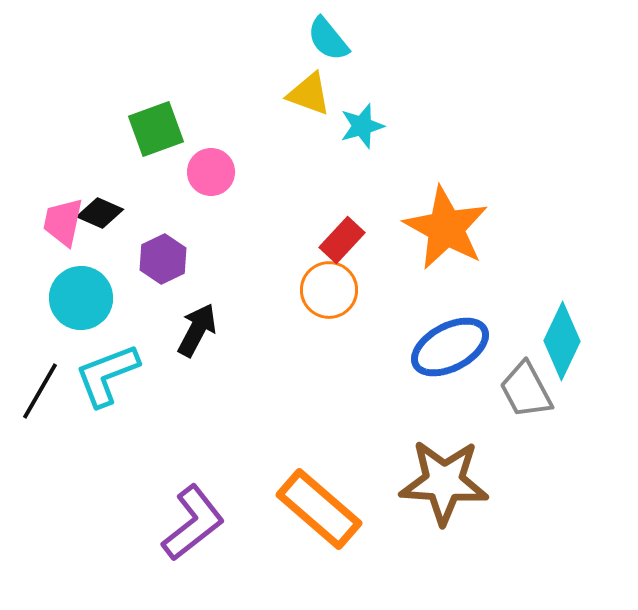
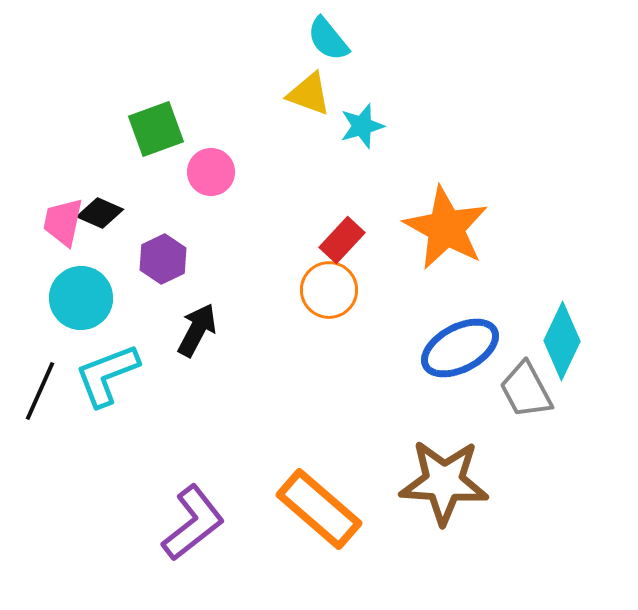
blue ellipse: moved 10 px right, 1 px down
black line: rotated 6 degrees counterclockwise
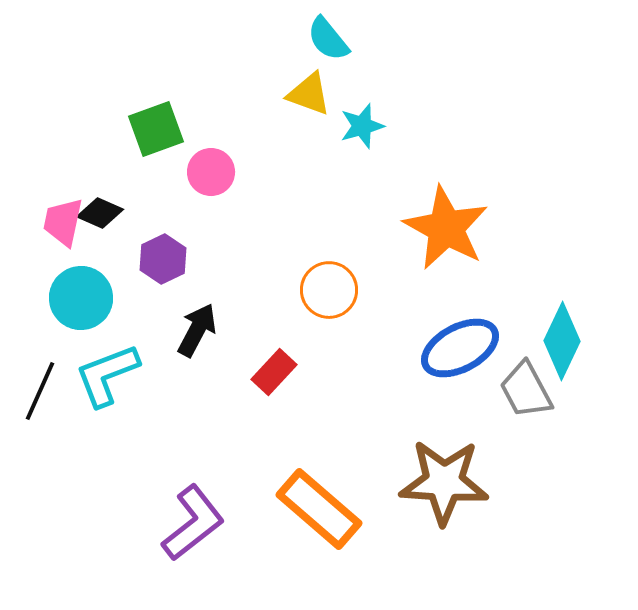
red rectangle: moved 68 px left, 132 px down
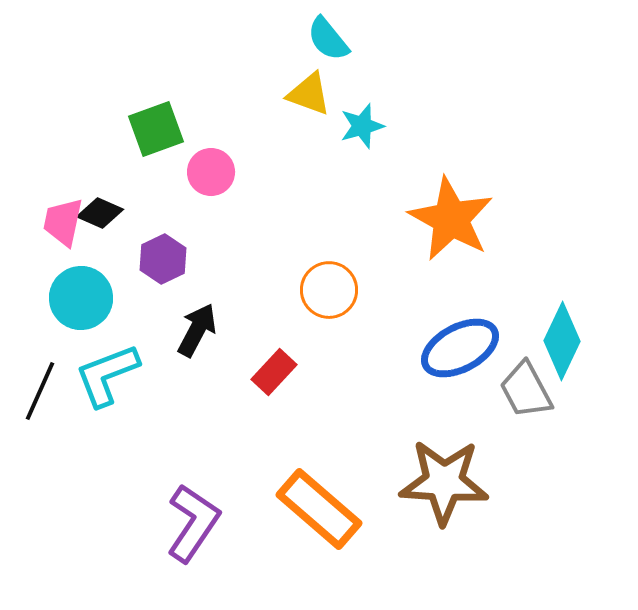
orange star: moved 5 px right, 9 px up
purple L-shape: rotated 18 degrees counterclockwise
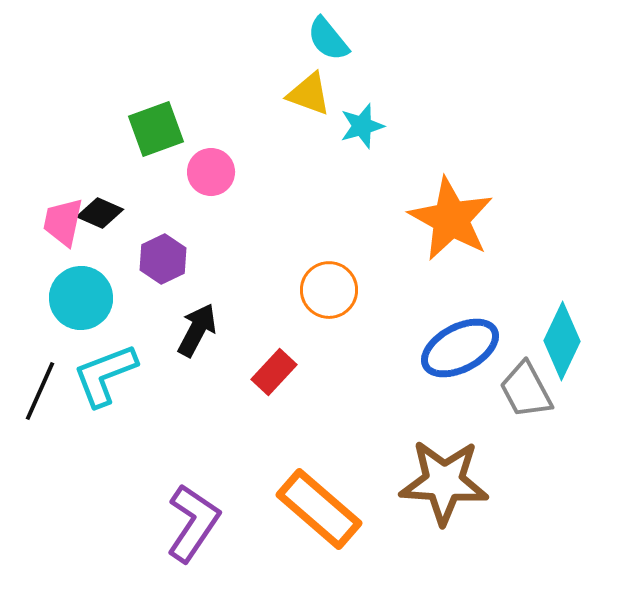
cyan L-shape: moved 2 px left
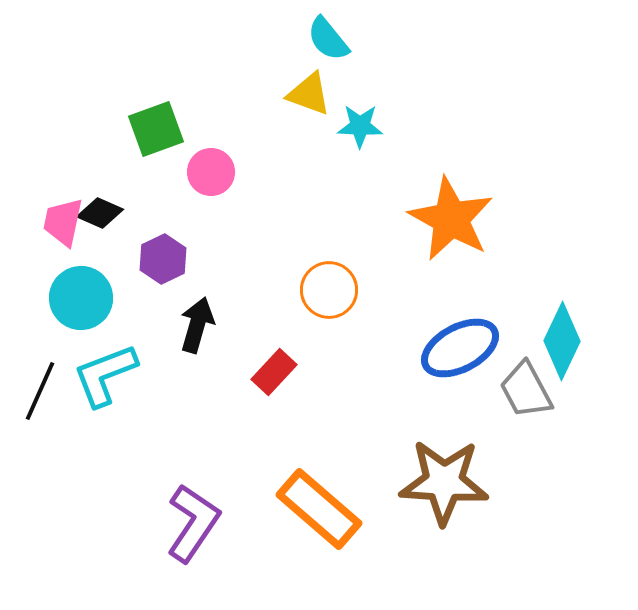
cyan star: moved 2 px left; rotated 18 degrees clockwise
black arrow: moved 5 px up; rotated 12 degrees counterclockwise
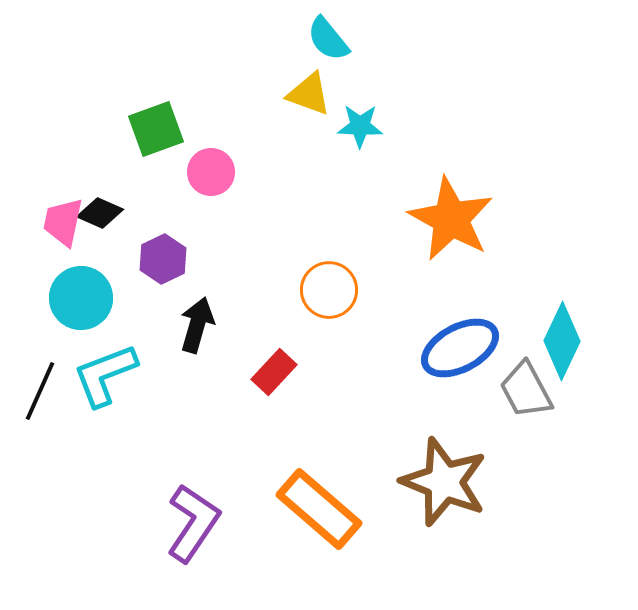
brown star: rotated 18 degrees clockwise
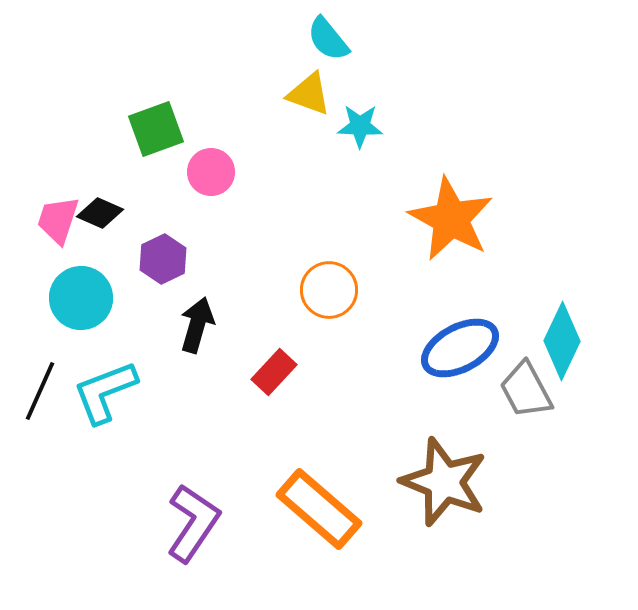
pink trapezoid: moved 5 px left, 2 px up; rotated 6 degrees clockwise
cyan L-shape: moved 17 px down
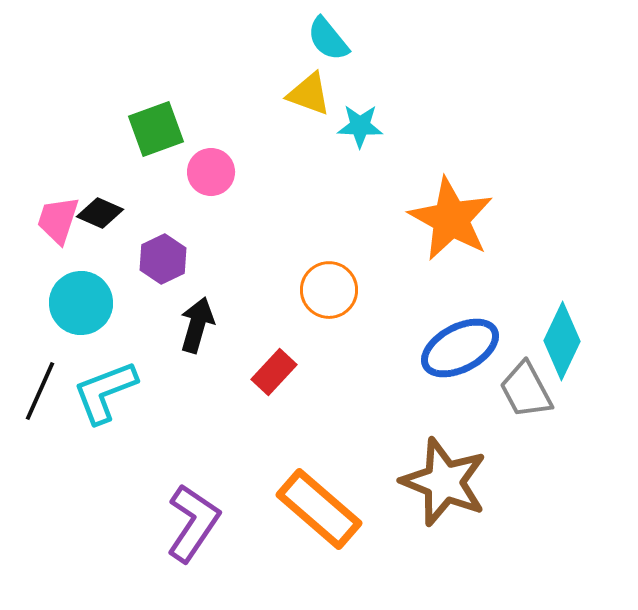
cyan circle: moved 5 px down
